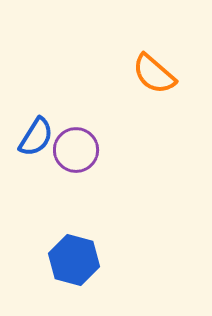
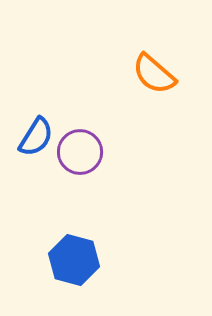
purple circle: moved 4 px right, 2 px down
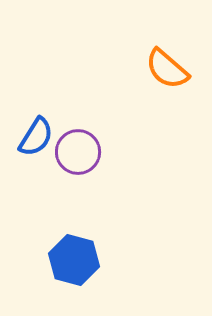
orange semicircle: moved 13 px right, 5 px up
purple circle: moved 2 px left
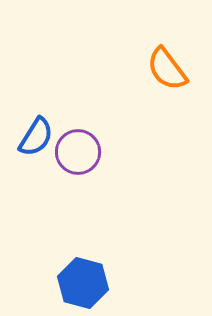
orange semicircle: rotated 12 degrees clockwise
blue hexagon: moved 9 px right, 23 px down
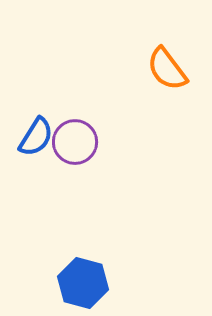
purple circle: moved 3 px left, 10 px up
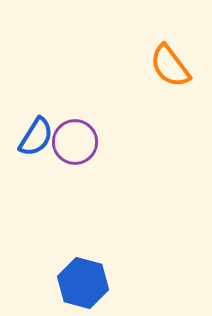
orange semicircle: moved 3 px right, 3 px up
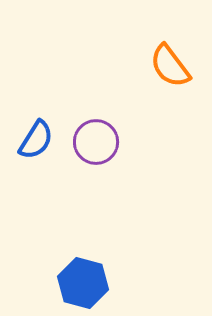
blue semicircle: moved 3 px down
purple circle: moved 21 px right
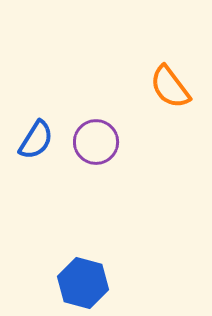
orange semicircle: moved 21 px down
